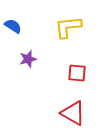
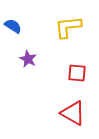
purple star: rotated 30 degrees counterclockwise
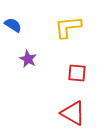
blue semicircle: moved 1 px up
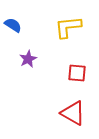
purple star: rotated 18 degrees clockwise
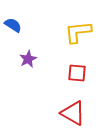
yellow L-shape: moved 10 px right, 5 px down
